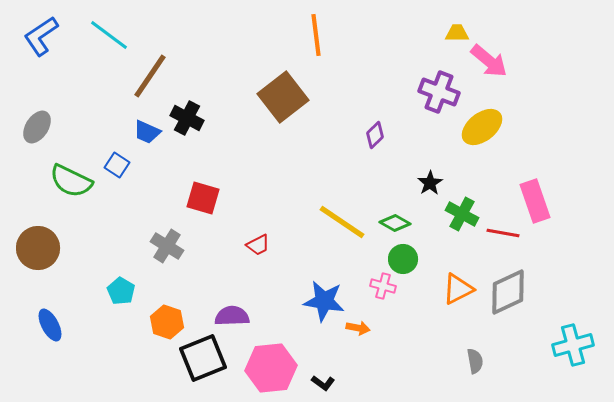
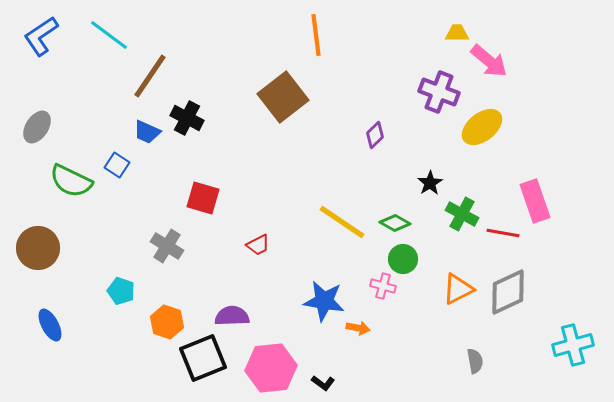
cyan pentagon: rotated 12 degrees counterclockwise
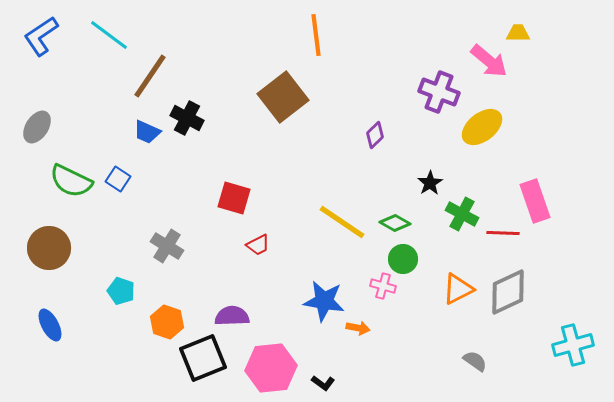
yellow trapezoid: moved 61 px right
blue square: moved 1 px right, 14 px down
red square: moved 31 px right
red line: rotated 8 degrees counterclockwise
brown circle: moved 11 px right
gray semicircle: rotated 45 degrees counterclockwise
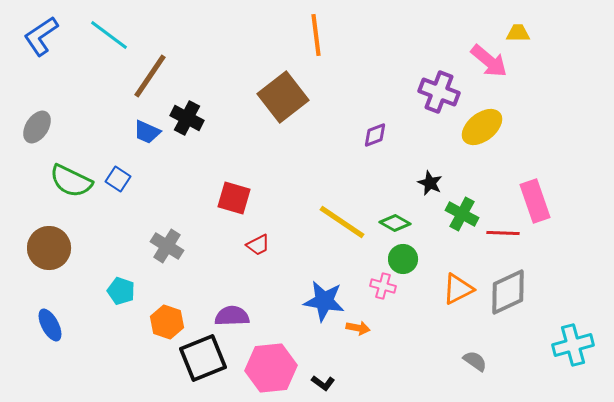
purple diamond: rotated 24 degrees clockwise
black star: rotated 15 degrees counterclockwise
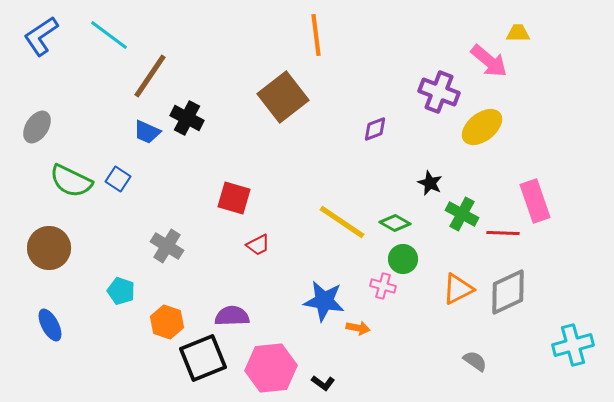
purple diamond: moved 6 px up
